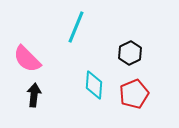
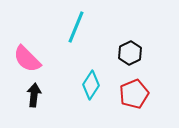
cyan diamond: moved 3 px left; rotated 28 degrees clockwise
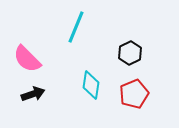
cyan diamond: rotated 24 degrees counterclockwise
black arrow: moved 1 px left, 1 px up; rotated 65 degrees clockwise
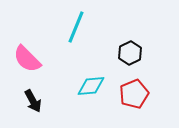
cyan diamond: moved 1 px down; rotated 76 degrees clockwise
black arrow: moved 7 px down; rotated 80 degrees clockwise
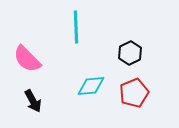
cyan line: rotated 24 degrees counterclockwise
red pentagon: moved 1 px up
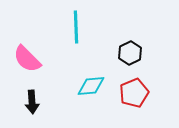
black arrow: moved 1 px left, 1 px down; rotated 25 degrees clockwise
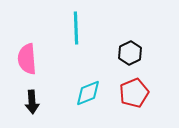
cyan line: moved 1 px down
pink semicircle: rotated 40 degrees clockwise
cyan diamond: moved 3 px left, 7 px down; rotated 16 degrees counterclockwise
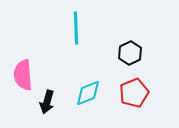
pink semicircle: moved 4 px left, 16 px down
black arrow: moved 15 px right; rotated 20 degrees clockwise
